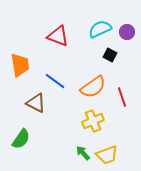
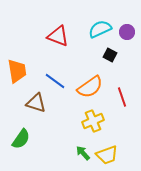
orange trapezoid: moved 3 px left, 6 px down
orange semicircle: moved 3 px left
brown triangle: rotated 10 degrees counterclockwise
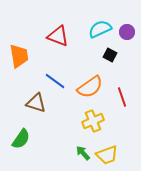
orange trapezoid: moved 2 px right, 15 px up
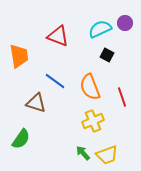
purple circle: moved 2 px left, 9 px up
black square: moved 3 px left
orange semicircle: rotated 104 degrees clockwise
